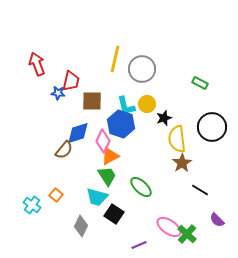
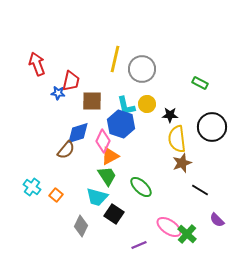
black star: moved 6 px right, 3 px up; rotated 21 degrees clockwise
brown semicircle: moved 2 px right
brown star: rotated 12 degrees clockwise
cyan cross: moved 18 px up
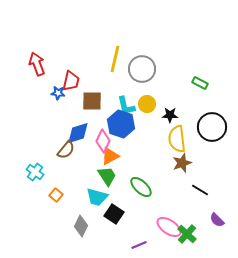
cyan cross: moved 3 px right, 15 px up
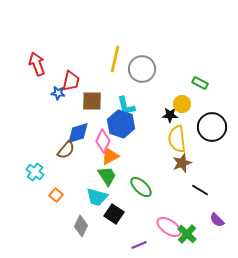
yellow circle: moved 35 px right
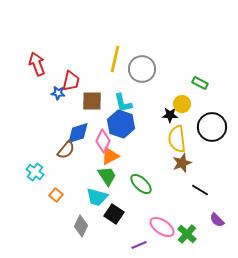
cyan L-shape: moved 3 px left, 3 px up
green ellipse: moved 3 px up
pink ellipse: moved 7 px left
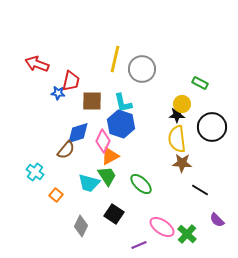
red arrow: rotated 50 degrees counterclockwise
black star: moved 7 px right
brown star: rotated 24 degrees clockwise
cyan trapezoid: moved 8 px left, 14 px up
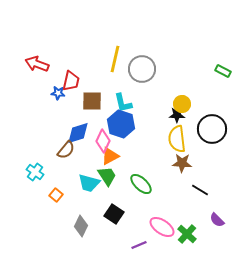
green rectangle: moved 23 px right, 12 px up
black circle: moved 2 px down
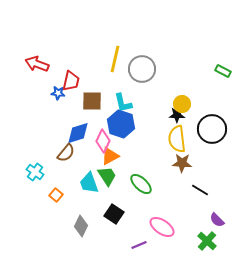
brown semicircle: moved 3 px down
cyan trapezoid: rotated 55 degrees clockwise
green cross: moved 20 px right, 7 px down
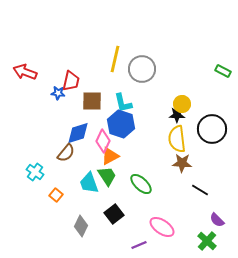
red arrow: moved 12 px left, 8 px down
black square: rotated 18 degrees clockwise
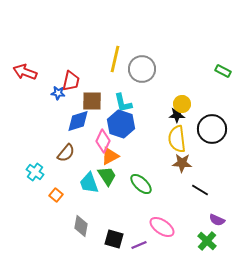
blue diamond: moved 12 px up
black square: moved 25 px down; rotated 36 degrees counterclockwise
purple semicircle: rotated 21 degrees counterclockwise
gray diamond: rotated 15 degrees counterclockwise
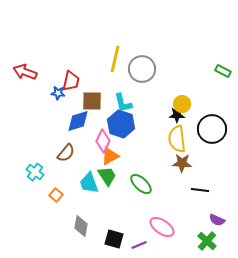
black line: rotated 24 degrees counterclockwise
